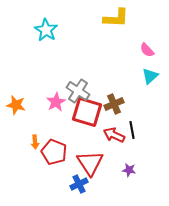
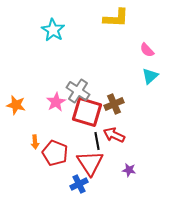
cyan star: moved 7 px right
black line: moved 35 px left, 11 px down
red pentagon: moved 1 px right, 1 px down
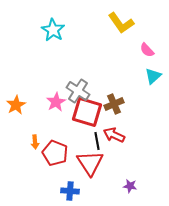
yellow L-shape: moved 5 px right, 5 px down; rotated 52 degrees clockwise
cyan triangle: moved 3 px right
orange star: rotated 30 degrees clockwise
purple star: moved 1 px right, 16 px down
blue cross: moved 9 px left, 7 px down; rotated 30 degrees clockwise
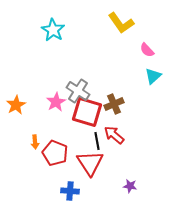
red arrow: rotated 15 degrees clockwise
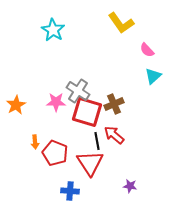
pink star: rotated 30 degrees clockwise
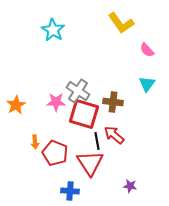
cyan triangle: moved 6 px left, 8 px down; rotated 12 degrees counterclockwise
brown cross: moved 1 px left, 2 px up; rotated 30 degrees clockwise
red square: moved 3 px left, 2 px down
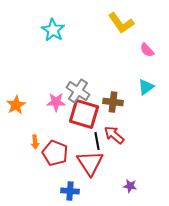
cyan triangle: moved 1 px left, 3 px down; rotated 18 degrees clockwise
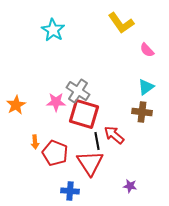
brown cross: moved 29 px right, 10 px down
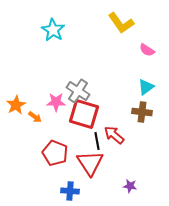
pink semicircle: rotated 14 degrees counterclockwise
orange arrow: moved 25 px up; rotated 48 degrees counterclockwise
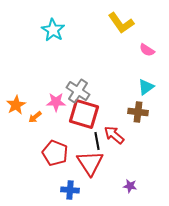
brown cross: moved 4 px left
orange arrow: rotated 104 degrees clockwise
blue cross: moved 1 px up
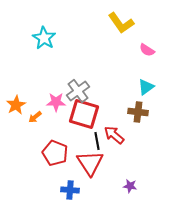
cyan star: moved 9 px left, 8 px down
gray cross: rotated 20 degrees clockwise
